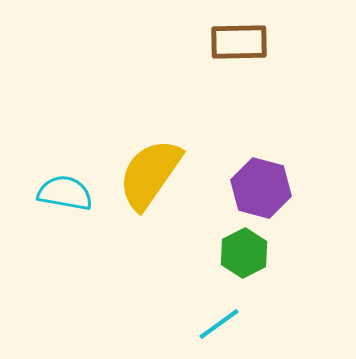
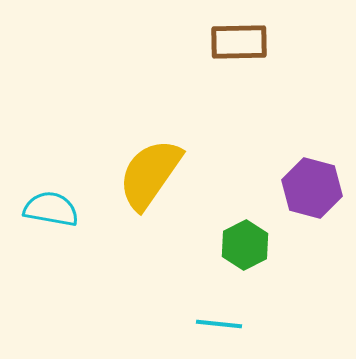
purple hexagon: moved 51 px right
cyan semicircle: moved 14 px left, 16 px down
green hexagon: moved 1 px right, 8 px up
cyan line: rotated 42 degrees clockwise
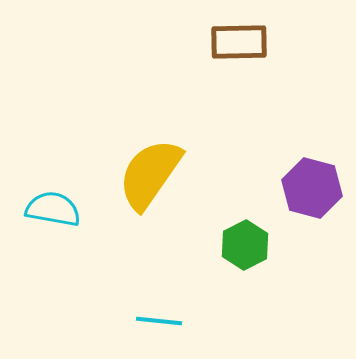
cyan semicircle: moved 2 px right
cyan line: moved 60 px left, 3 px up
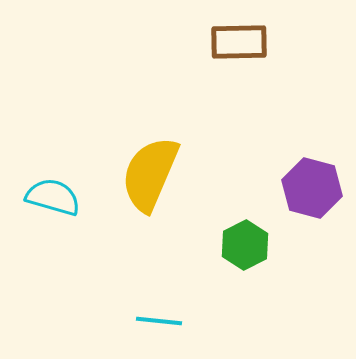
yellow semicircle: rotated 12 degrees counterclockwise
cyan semicircle: moved 12 px up; rotated 6 degrees clockwise
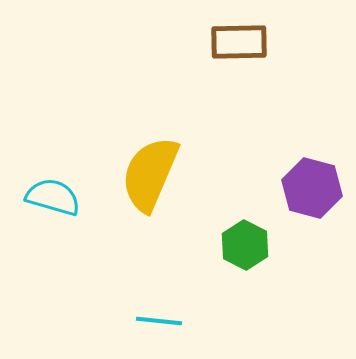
green hexagon: rotated 6 degrees counterclockwise
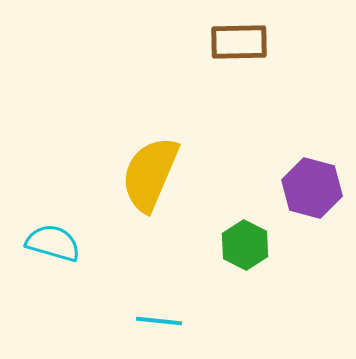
cyan semicircle: moved 46 px down
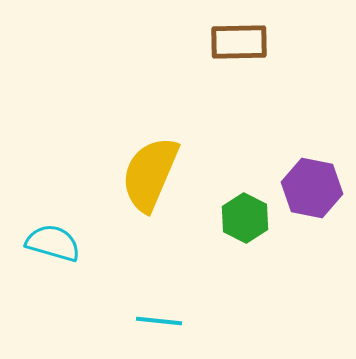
purple hexagon: rotated 4 degrees counterclockwise
green hexagon: moved 27 px up
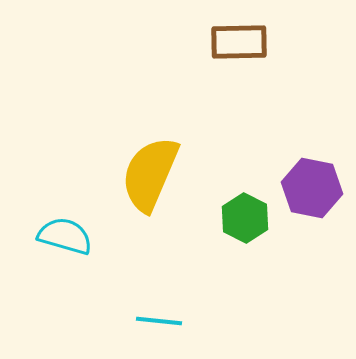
cyan semicircle: moved 12 px right, 7 px up
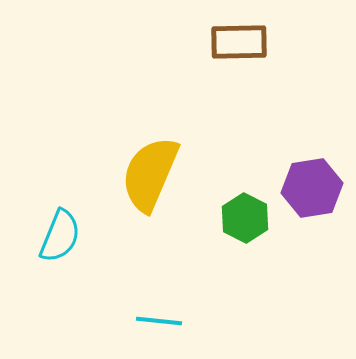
purple hexagon: rotated 20 degrees counterclockwise
cyan semicircle: moved 5 px left; rotated 96 degrees clockwise
